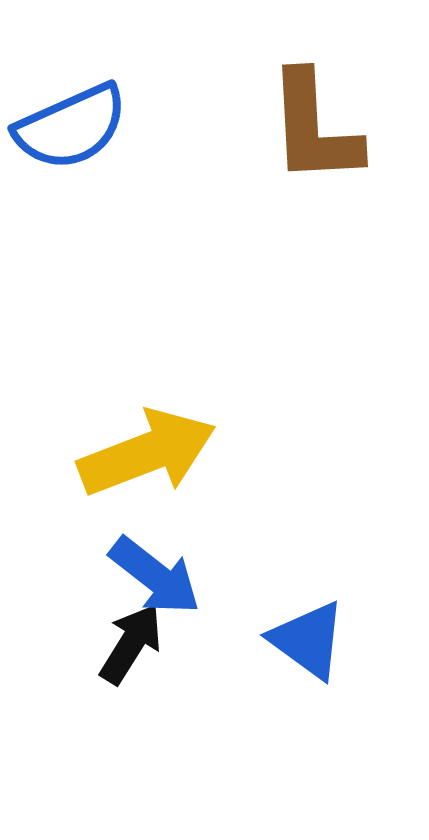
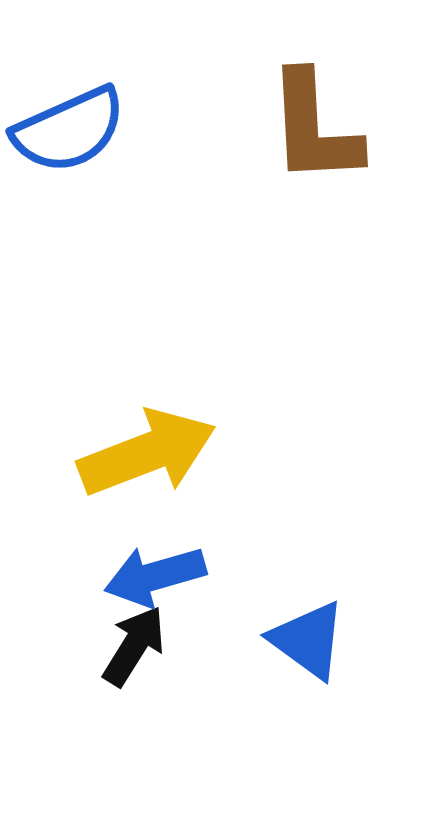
blue semicircle: moved 2 px left, 3 px down
blue arrow: rotated 126 degrees clockwise
black arrow: moved 3 px right, 2 px down
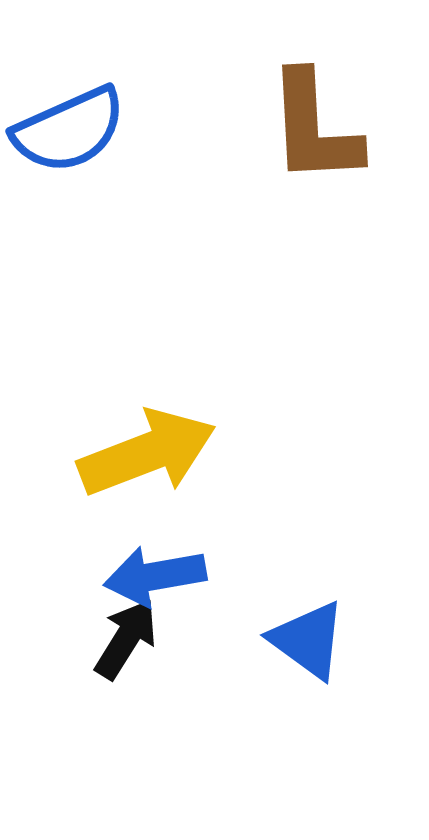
blue arrow: rotated 6 degrees clockwise
black arrow: moved 8 px left, 7 px up
